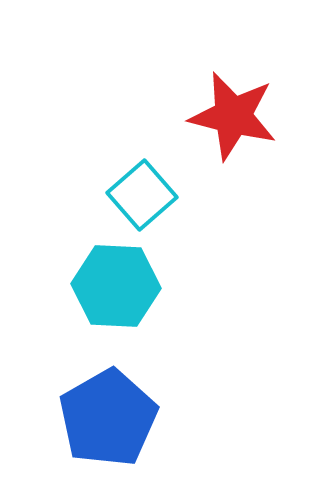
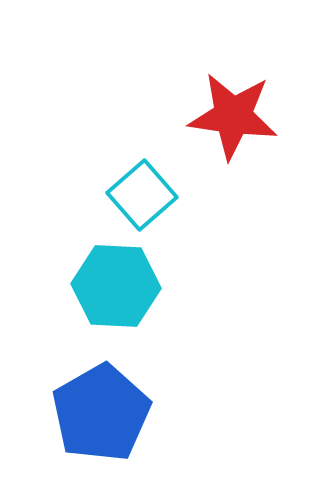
red star: rotated 6 degrees counterclockwise
blue pentagon: moved 7 px left, 5 px up
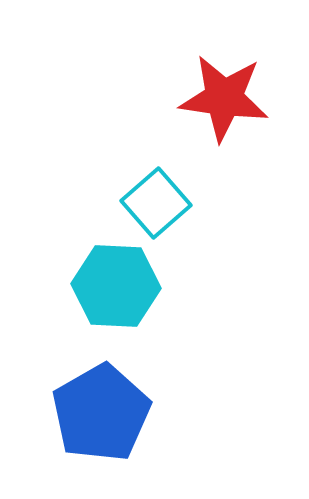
red star: moved 9 px left, 18 px up
cyan square: moved 14 px right, 8 px down
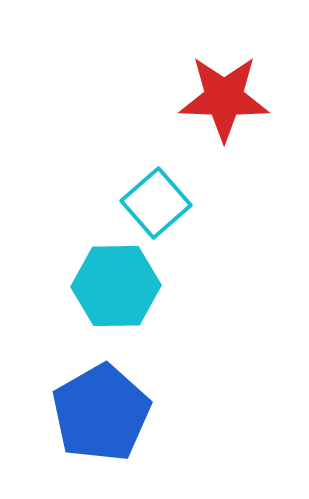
red star: rotated 6 degrees counterclockwise
cyan hexagon: rotated 4 degrees counterclockwise
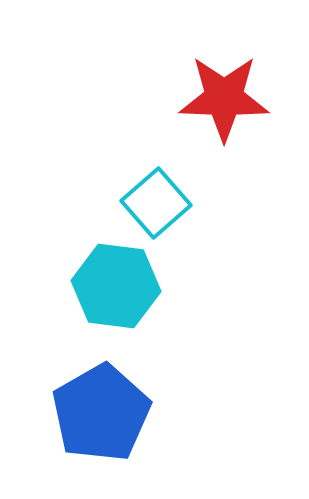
cyan hexagon: rotated 8 degrees clockwise
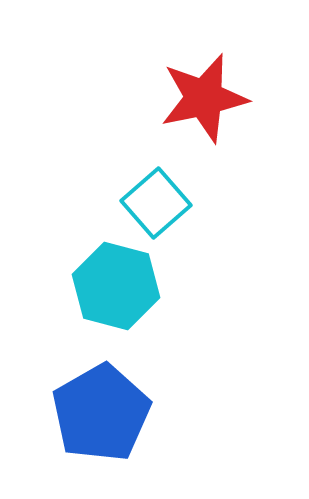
red star: moved 20 px left; rotated 14 degrees counterclockwise
cyan hexagon: rotated 8 degrees clockwise
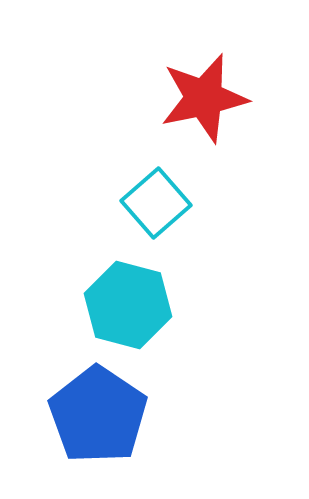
cyan hexagon: moved 12 px right, 19 px down
blue pentagon: moved 3 px left, 2 px down; rotated 8 degrees counterclockwise
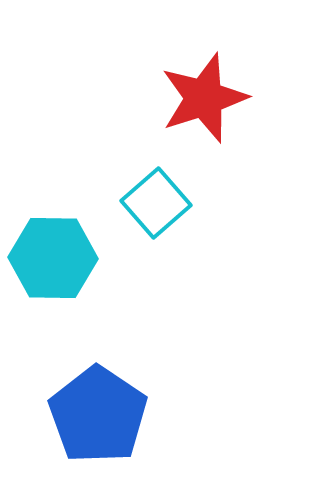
red star: rotated 6 degrees counterclockwise
cyan hexagon: moved 75 px left, 47 px up; rotated 14 degrees counterclockwise
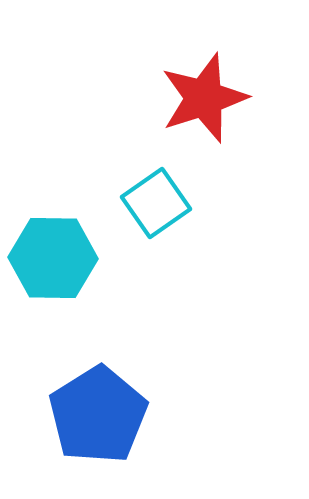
cyan square: rotated 6 degrees clockwise
blue pentagon: rotated 6 degrees clockwise
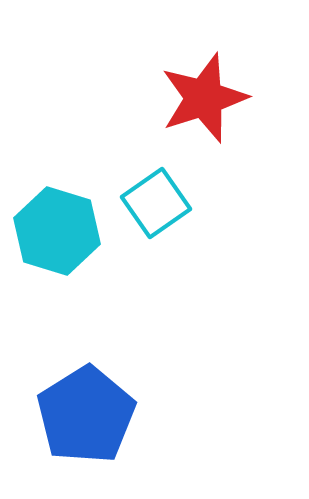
cyan hexagon: moved 4 px right, 27 px up; rotated 16 degrees clockwise
blue pentagon: moved 12 px left
